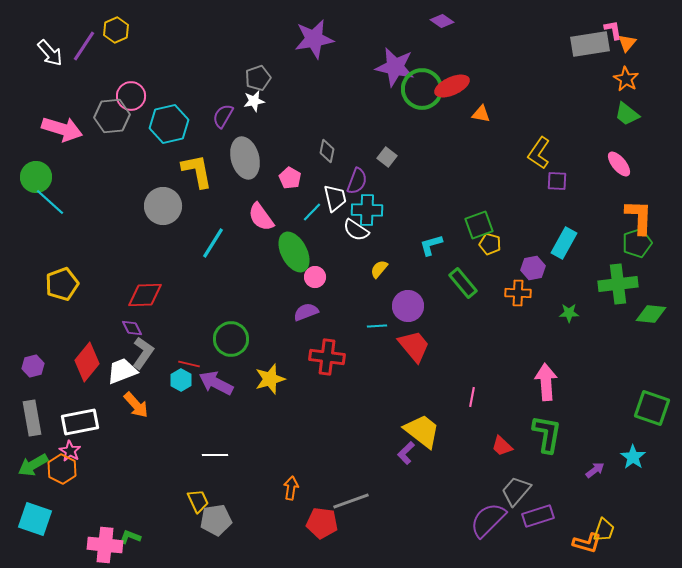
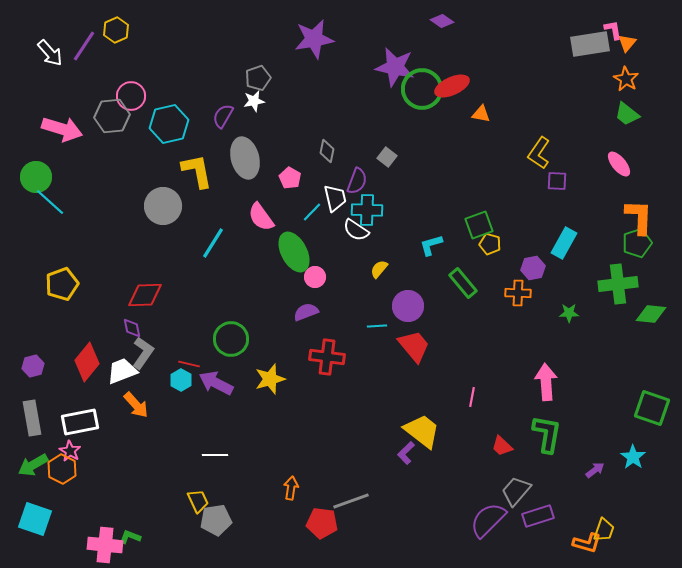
purple diamond at (132, 328): rotated 15 degrees clockwise
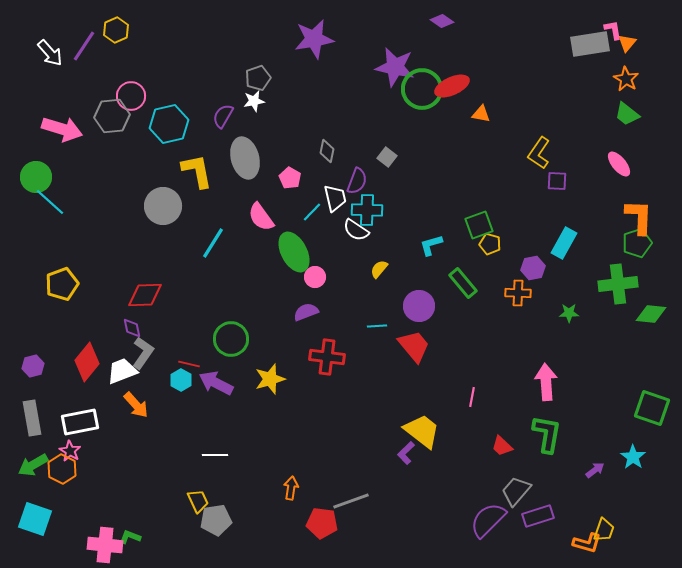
purple circle at (408, 306): moved 11 px right
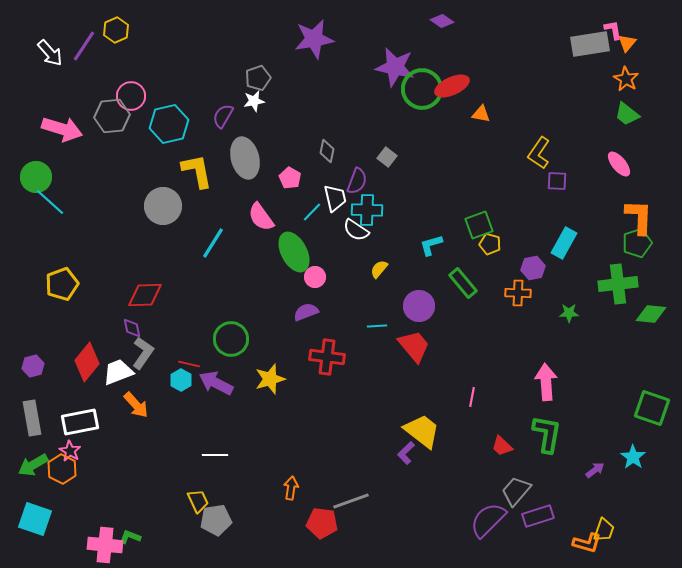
white trapezoid at (122, 371): moved 4 px left, 1 px down
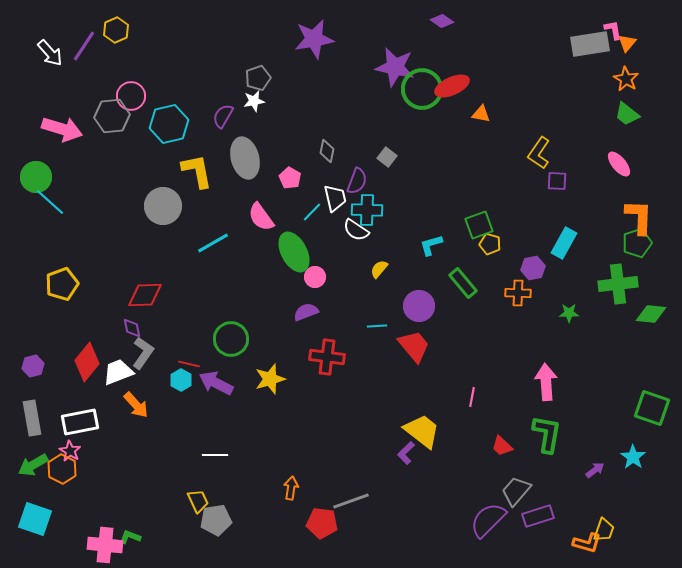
cyan line at (213, 243): rotated 28 degrees clockwise
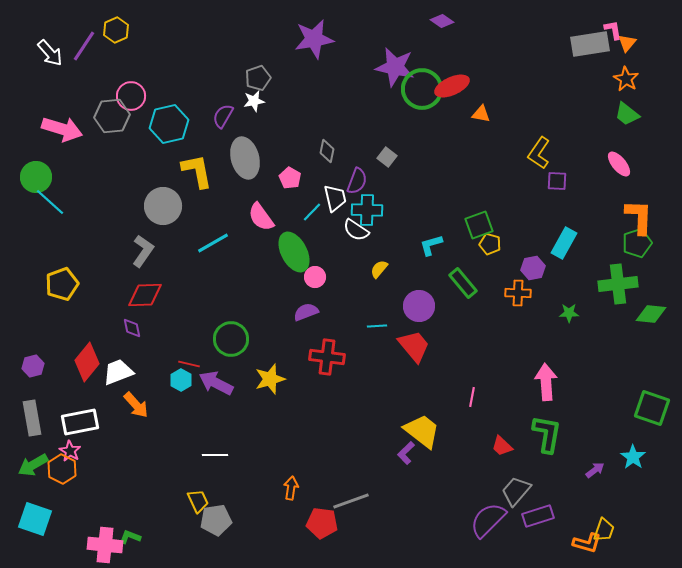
gray L-shape at (143, 353): moved 102 px up
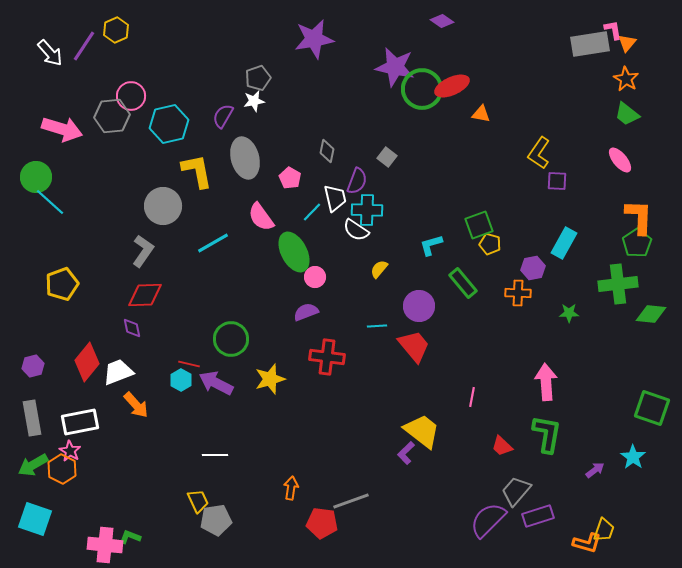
pink ellipse at (619, 164): moved 1 px right, 4 px up
green pentagon at (637, 243): rotated 16 degrees counterclockwise
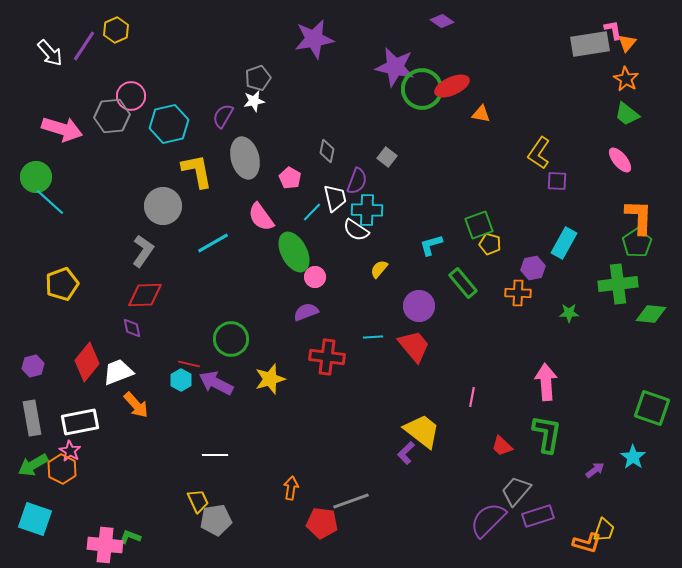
cyan line at (377, 326): moved 4 px left, 11 px down
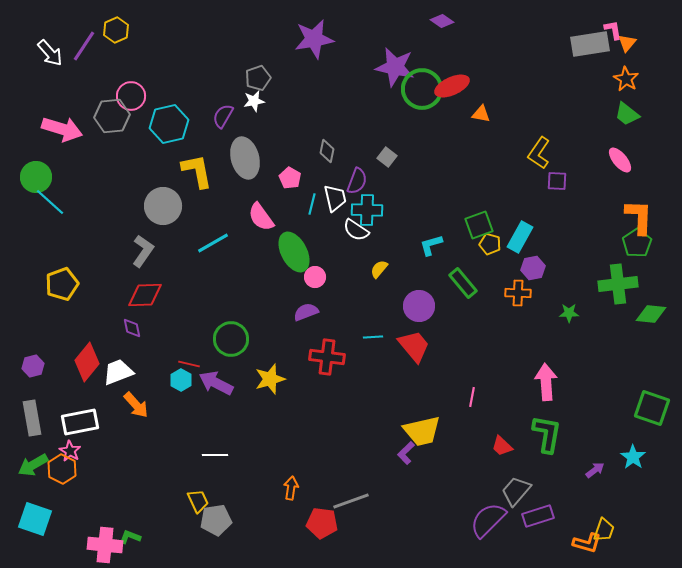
cyan line at (312, 212): moved 8 px up; rotated 30 degrees counterclockwise
cyan rectangle at (564, 243): moved 44 px left, 6 px up
yellow trapezoid at (422, 431): rotated 129 degrees clockwise
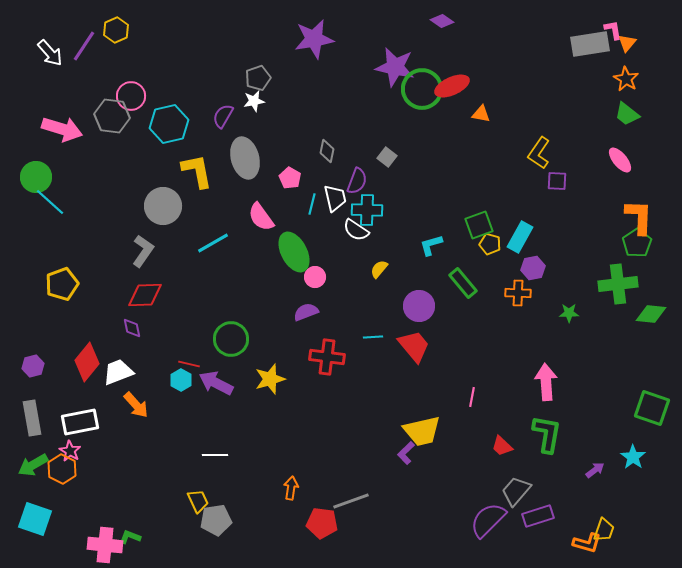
gray hexagon at (112, 116): rotated 12 degrees clockwise
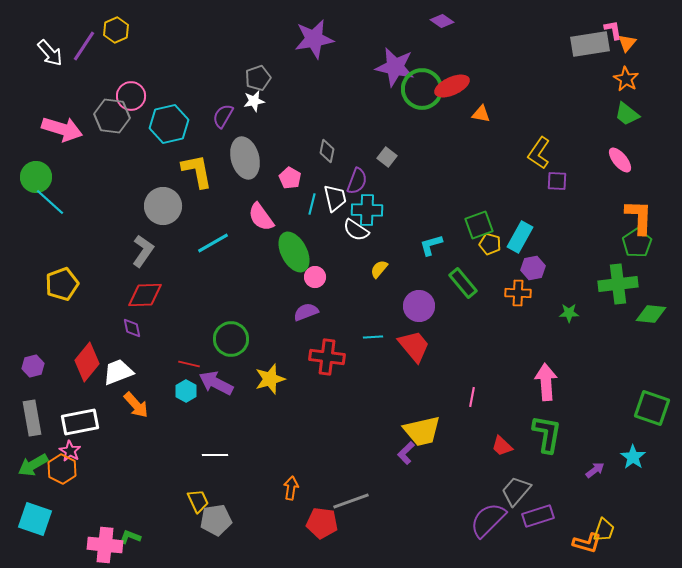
cyan hexagon at (181, 380): moved 5 px right, 11 px down
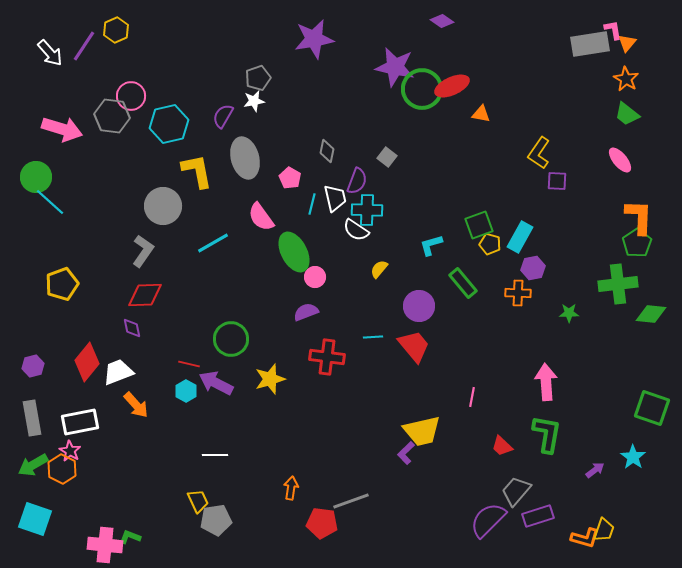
orange L-shape at (587, 543): moved 2 px left, 5 px up
